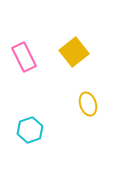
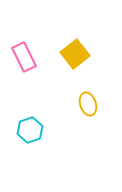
yellow square: moved 1 px right, 2 px down
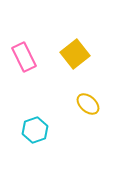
yellow ellipse: rotated 30 degrees counterclockwise
cyan hexagon: moved 5 px right
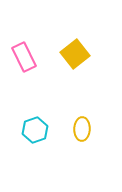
yellow ellipse: moved 6 px left, 25 px down; rotated 50 degrees clockwise
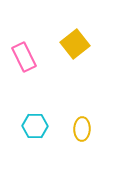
yellow square: moved 10 px up
cyan hexagon: moved 4 px up; rotated 20 degrees clockwise
